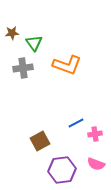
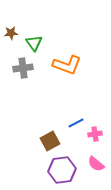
brown star: moved 1 px left
brown square: moved 10 px right
pink semicircle: rotated 18 degrees clockwise
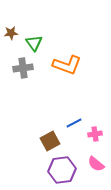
blue line: moved 2 px left
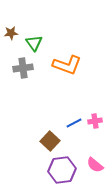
pink cross: moved 13 px up
brown square: rotated 18 degrees counterclockwise
pink semicircle: moved 1 px left, 1 px down
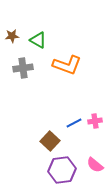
brown star: moved 1 px right, 3 px down
green triangle: moved 4 px right, 3 px up; rotated 24 degrees counterclockwise
